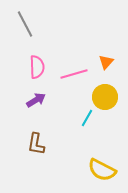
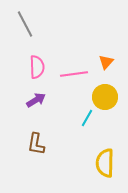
pink line: rotated 8 degrees clockwise
yellow semicircle: moved 3 px right, 7 px up; rotated 64 degrees clockwise
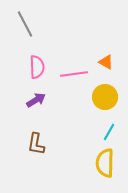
orange triangle: rotated 42 degrees counterclockwise
cyan line: moved 22 px right, 14 px down
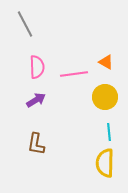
cyan line: rotated 36 degrees counterclockwise
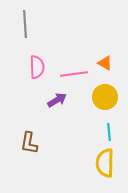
gray line: rotated 24 degrees clockwise
orange triangle: moved 1 px left, 1 px down
purple arrow: moved 21 px right
brown L-shape: moved 7 px left, 1 px up
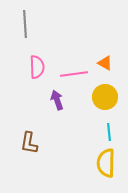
purple arrow: rotated 78 degrees counterclockwise
yellow semicircle: moved 1 px right
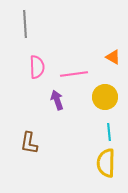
orange triangle: moved 8 px right, 6 px up
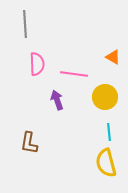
pink semicircle: moved 3 px up
pink line: rotated 16 degrees clockwise
yellow semicircle: rotated 16 degrees counterclockwise
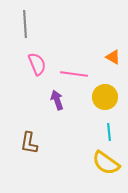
pink semicircle: rotated 20 degrees counterclockwise
yellow semicircle: rotated 40 degrees counterclockwise
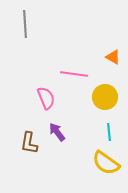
pink semicircle: moved 9 px right, 34 px down
purple arrow: moved 32 px down; rotated 18 degrees counterclockwise
